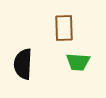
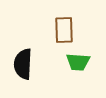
brown rectangle: moved 2 px down
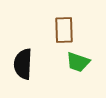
green trapezoid: rotated 15 degrees clockwise
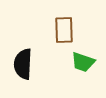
green trapezoid: moved 5 px right
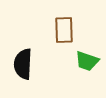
green trapezoid: moved 4 px right, 1 px up
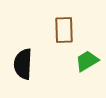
green trapezoid: rotated 130 degrees clockwise
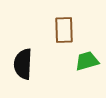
green trapezoid: rotated 15 degrees clockwise
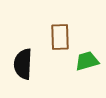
brown rectangle: moved 4 px left, 7 px down
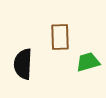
green trapezoid: moved 1 px right, 1 px down
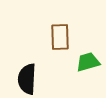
black semicircle: moved 4 px right, 15 px down
